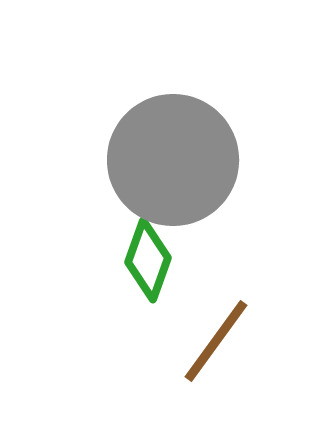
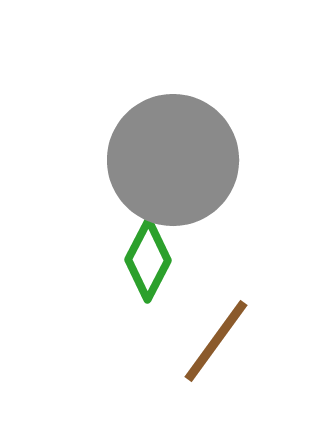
green diamond: rotated 8 degrees clockwise
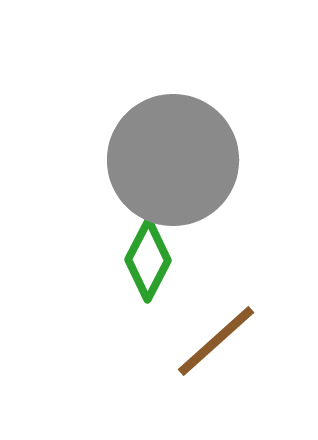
brown line: rotated 12 degrees clockwise
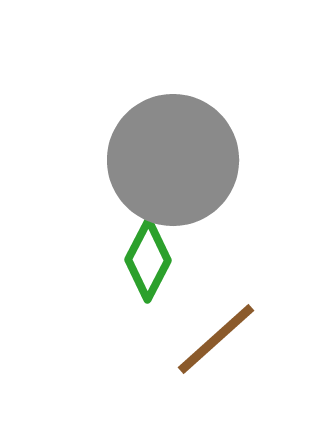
brown line: moved 2 px up
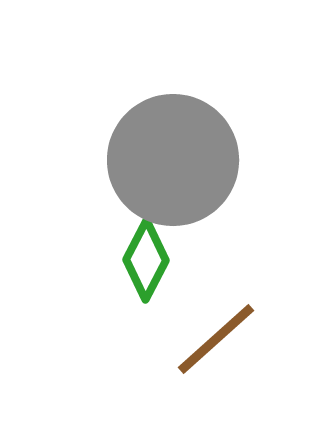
green diamond: moved 2 px left
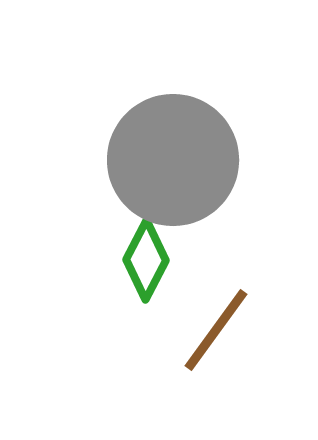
brown line: moved 9 px up; rotated 12 degrees counterclockwise
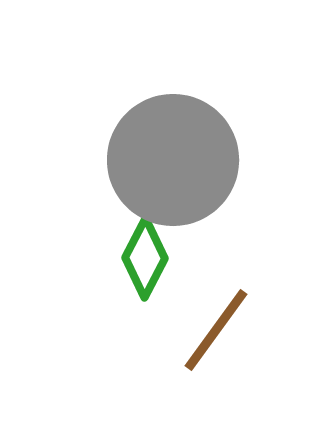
green diamond: moved 1 px left, 2 px up
